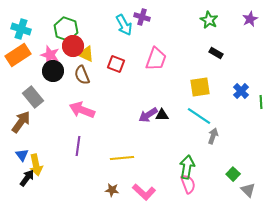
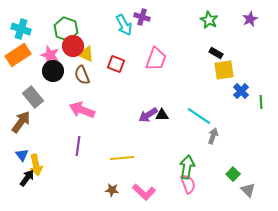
yellow square: moved 24 px right, 17 px up
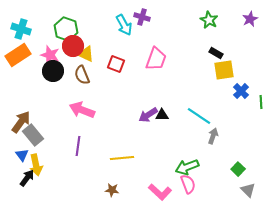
gray rectangle: moved 38 px down
green arrow: rotated 120 degrees counterclockwise
green square: moved 5 px right, 5 px up
pink L-shape: moved 16 px right
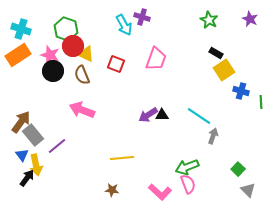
purple star: rotated 21 degrees counterclockwise
yellow square: rotated 25 degrees counterclockwise
blue cross: rotated 28 degrees counterclockwise
purple line: moved 21 px left; rotated 42 degrees clockwise
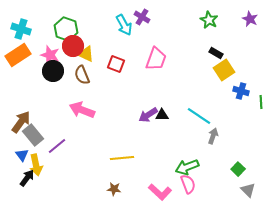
purple cross: rotated 14 degrees clockwise
brown star: moved 2 px right, 1 px up
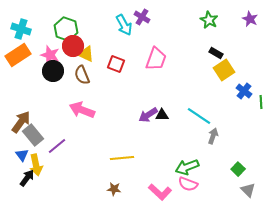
blue cross: moved 3 px right; rotated 21 degrees clockwise
pink semicircle: rotated 132 degrees clockwise
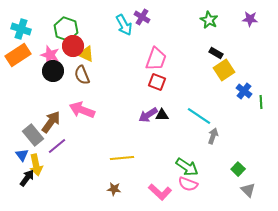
purple star: rotated 21 degrees counterclockwise
red square: moved 41 px right, 18 px down
brown arrow: moved 30 px right
green arrow: rotated 125 degrees counterclockwise
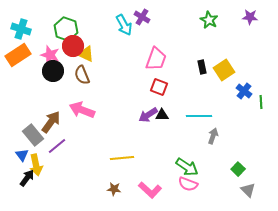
purple star: moved 2 px up
black rectangle: moved 14 px left, 14 px down; rotated 48 degrees clockwise
red square: moved 2 px right, 5 px down
cyan line: rotated 35 degrees counterclockwise
pink L-shape: moved 10 px left, 2 px up
